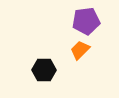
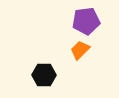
black hexagon: moved 5 px down
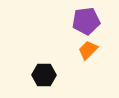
orange trapezoid: moved 8 px right
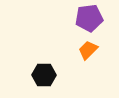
purple pentagon: moved 3 px right, 3 px up
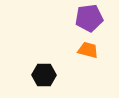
orange trapezoid: rotated 60 degrees clockwise
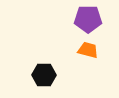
purple pentagon: moved 1 px left, 1 px down; rotated 8 degrees clockwise
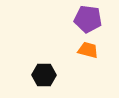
purple pentagon: rotated 8 degrees clockwise
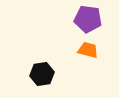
black hexagon: moved 2 px left, 1 px up; rotated 10 degrees counterclockwise
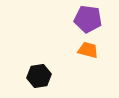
black hexagon: moved 3 px left, 2 px down
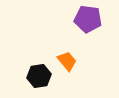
orange trapezoid: moved 21 px left, 11 px down; rotated 35 degrees clockwise
